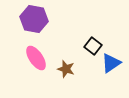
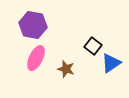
purple hexagon: moved 1 px left, 6 px down
pink ellipse: rotated 60 degrees clockwise
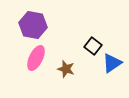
blue triangle: moved 1 px right
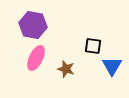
black square: rotated 30 degrees counterclockwise
blue triangle: moved 3 px down; rotated 25 degrees counterclockwise
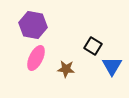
black square: rotated 24 degrees clockwise
brown star: rotated 12 degrees counterclockwise
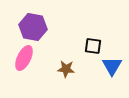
purple hexagon: moved 2 px down
black square: rotated 24 degrees counterclockwise
pink ellipse: moved 12 px left
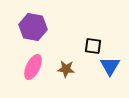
pink ellipse: moved 9 px right, 9 px down
blue triangle: moved 2 px left
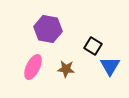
purple hexagon: moved 15 px right, 2 px down
black square: rotated 24 degrees clockwise
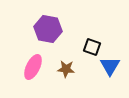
black square: moved 1 px left, 1 px down; rotated 12 degrees counterclockwise
